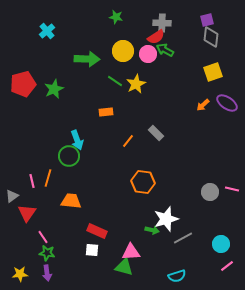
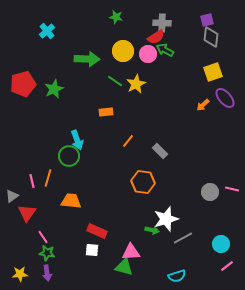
purple ellipse at (227, 103): moved 2 px left, 5 px up; rotated 15 degrees clockwise
gray rectangle at (156, 133): moved 4 px right, 18 px down
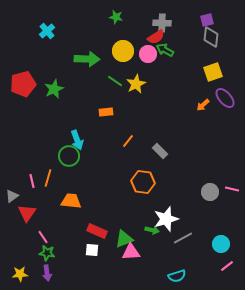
green triangle at (124, 267): moved 28 px up; rotated 36 degrees counterclockwise
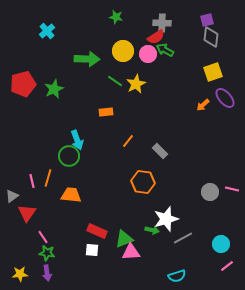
orange trapezoid at (71, 201): moved 6 px up
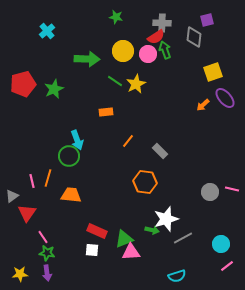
gray diamond at (211, 37): moved 17 px left
green arrow at (165, 50): rotated 42 degrees clockwise
orange hexagon at (143, 182): moved 2 px right
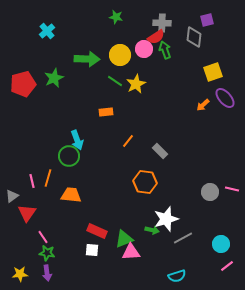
yellow circle at (123, 51): moved 3 px left, 4 px down
pink circle at (148, 54): moved 4 px left, 5 px up
green star at (54, 89): moved 11 px up
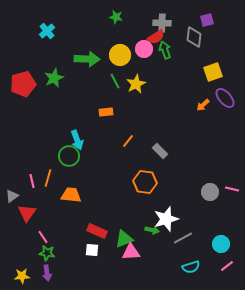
green line at (115, 81): rotated 28 degrees clockwise
yellow star at (20, 274): moved 2 px right, 2 px down
cyan semicircle at (177, 276): moved 14 px right, 9 px up
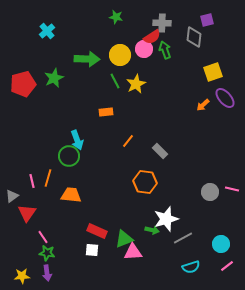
red semicircle at (156, 37): moved 4 px left
pink triangle at (131, 252): moved 2 px right
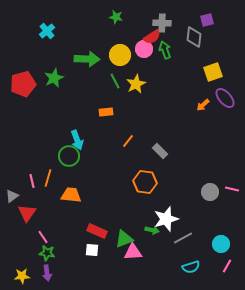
pink line at (227, 266): rotated 24 degrees counterclockwise
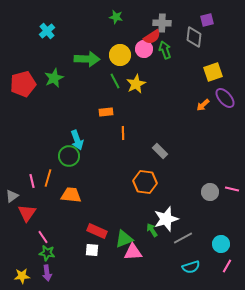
orange line at (128, 141): moved 5 px left, 8 px up; rotated 40 degrees counterclockwise
green arrow at (152, 230): rotated 136 degrees counterclockwise
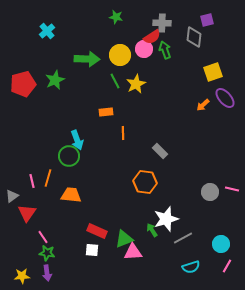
green star at (54, 78): moved 1 px right, 2 px down
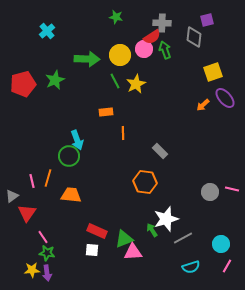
yellow star at (22, 276): moved 10 px right, 6 px up
